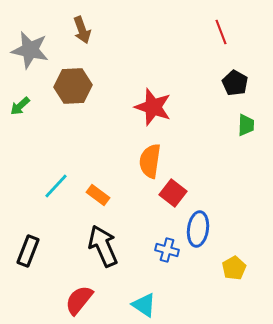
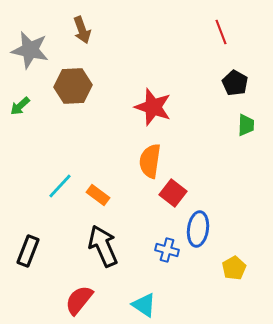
cyan line: moved 4 px right
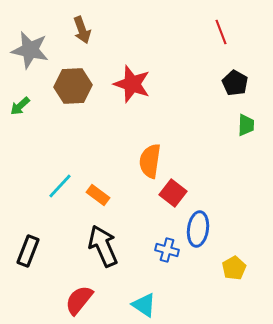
red star: moved 21 px left, 23 px up
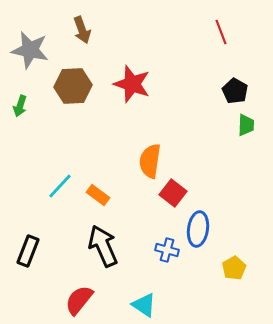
black pentagon: moved 8 px down
green arrow: rotated 30 degrees counterclockwise
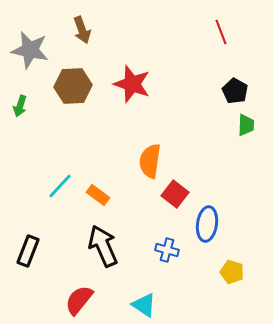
red square: moved 2 px right, 1 px down
blue ellipse: moved 9 px right, 5 px up
yellow pentagon: moved 2 px left, 4 px down; rotated 25 degrees counterclockwise
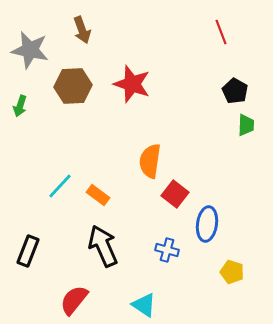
red semicircle: moved 5 px left
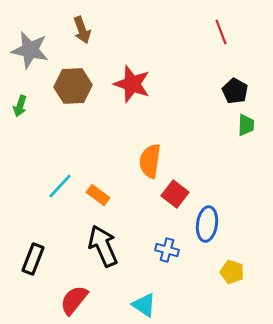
black rectangle: moved 5 px right, 8 px down
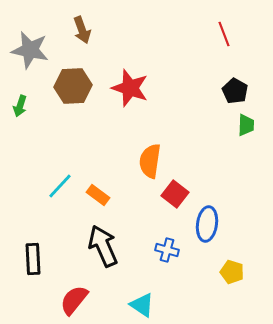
red line: moved 3 px right, 2 px down
red star: moved 2 px left, 4 px down
black rectangle: rotated 24 degrees counterclockwise
cyan triangle: moved 2 px left
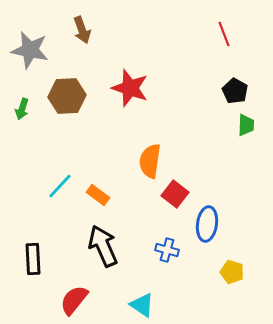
brown hexagon: moved 6 px left, 10 px down
green arrow: moved 2 px right, 3 px down
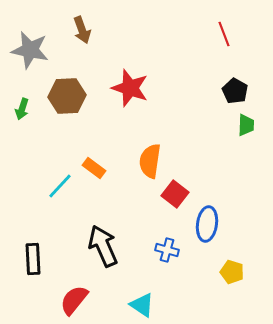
orange rectangle: moved 4 px left, 27 px up
